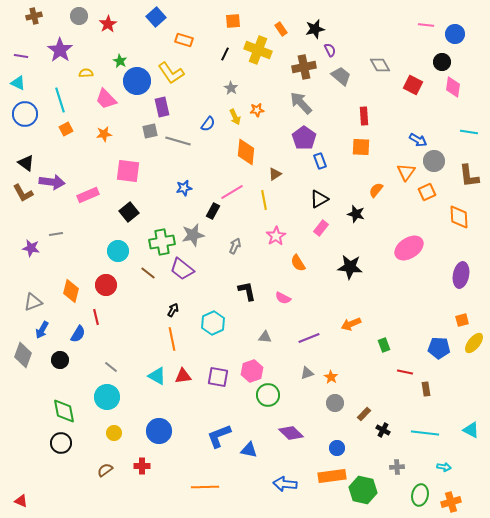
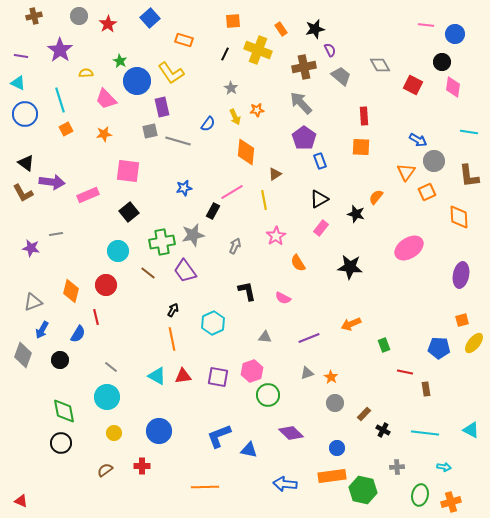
blue square at (156, 17): moved 6 px left, 1 px down
orange semicircle at (376, 190): moved 7 px down
purple trapezoid at (182, 269): moved 3 px right, 2 px down; rotated 15 degrees clockwise
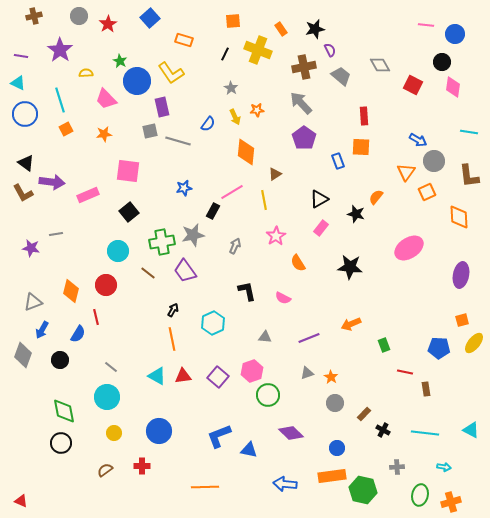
blue rectangle at (320, 161): moved 18 px right
purple square at (218, 377): rotated 30 degrees clockwise
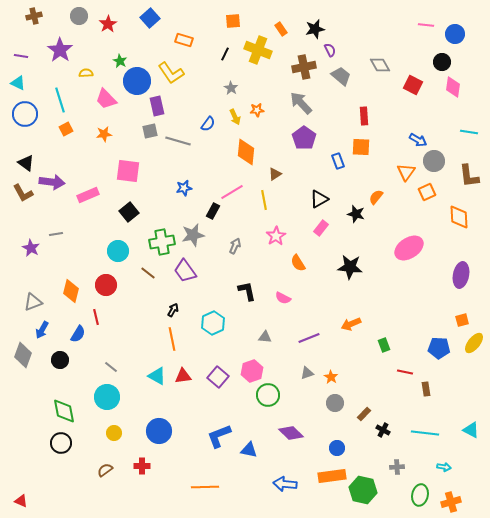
purple rectangle at (162, 107): moved 5 px left, 1 px up
purple star at (31, 248): rotated 18 degrees clockwise
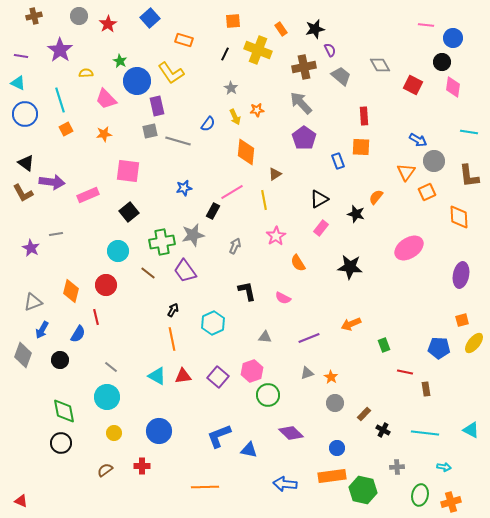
blue circle at (455, 34): moved 2 px left, 4 px down
